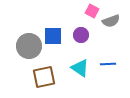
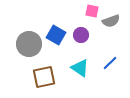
pink square: rotated 16 degrees counterclockwise
blue square: moved 3 px right, 1 px up; rotated 30 degrees clockwise
gray circle: moved 2 px up
blue line: moved 2 px right, 1 px up; rotated 42 degrees counterclockwise
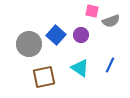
blue square: rotated 12 degrees clockwise
blue line: moved 2 px down; rotated 21 degrees counterclockwise
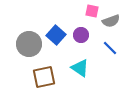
blue line: moved 17 px up; rotated 70 degrees counterclockwise
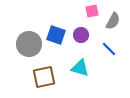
pink square: rotated 24 degrees counterclockwise
gray semicircle: moved 2 px right; rotated 42 degrees counterclockwise
blue square: rotated 24 degrees counterclockwise
blue line: moved 1 px left, 1 px down
cyan triangle: rotated 18 degrees counterclockwise
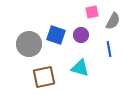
pink square: moved 1 px down
blue line: rotated 35 degrees clockwise
